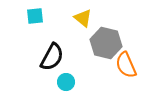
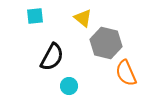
orange semicircle: moved 8 px down
cyan circle: moved 3 px right, 4 px down
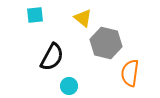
cyan square: moved 1 px up
orange semicircle: moved 4 px right; rotated 32 degrees clockwise
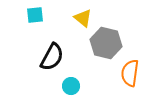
cyan circle: moved 2 px right
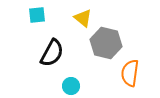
cyan square: moved 2 px right
black semicircle: moved 4 px up
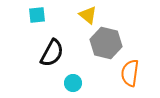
yellow triangle: moved 5 px right, 3 px up
cyan circle: moved 2 px right, 3 px up
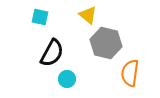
cyan square: moved 3 px right, 2 px down; rotated 18 degrees clockwise
cyan circle: moved 6 px left, 4 px up
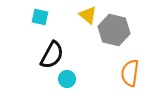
gray hexagon: moved 8 px right, 13 px up
black semicircle: moved 2 px down
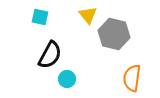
yellow triangle: rotated 12 degrees clockwise
gray hexagon: moved 4 px down
black semicircle: moved 2 px left
orange semicircle: moved 2 px right, 5 px down
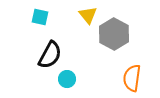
gray hexagon: rotated 16 degrees clockwise
